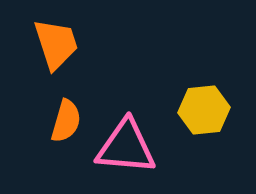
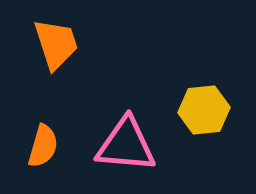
orange semicircle: moved 23 px left, 25 px down
pink triangle: moved 2 px up
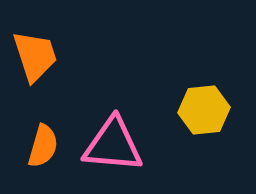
orange trapezoid: moved 21 px left, 12 px down
pink triangle: moved 13 px left
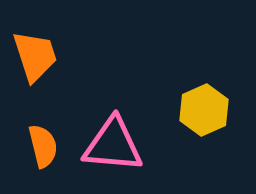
yellow hexagon: rotated 18 degrees counterclockwise
orange semicircle: rotated 30 degrees counterclockwise
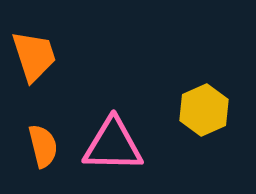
orange trapezoid: moved 1 px left
pink triangle: rotated 4 degrees counterclockwise
